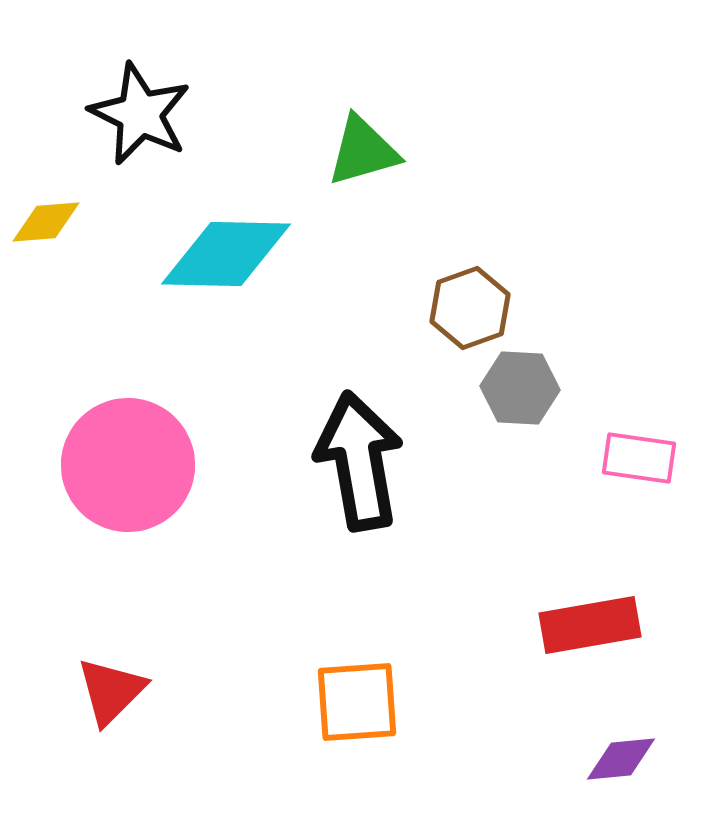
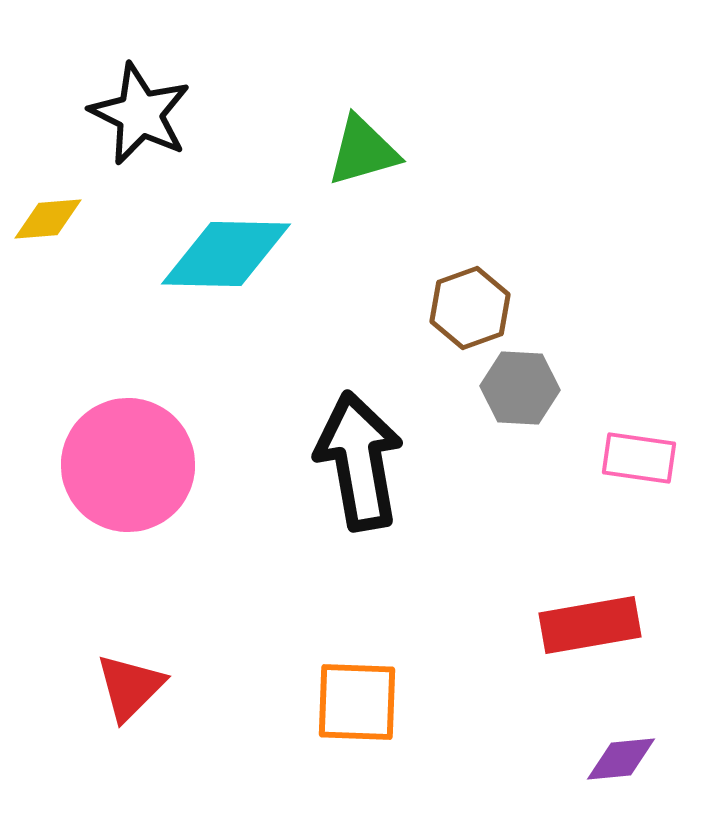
yellow diamond: moved 2 px right, 3 px up
red triangle: moved 19 px right, 4 px up
orange square: rotated 6 degrees clockwise
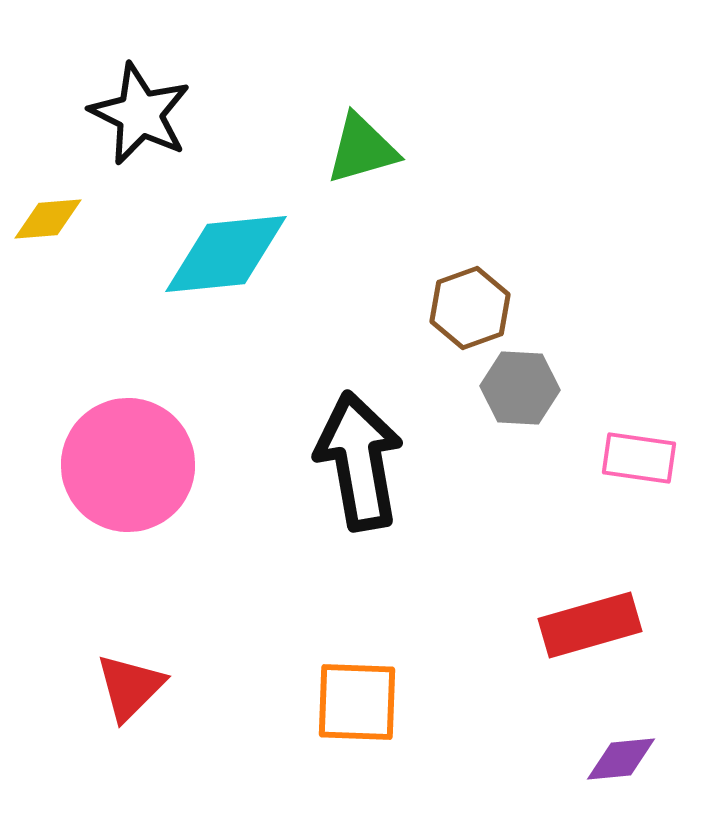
green triangle: moved 1 px left, 2 px up
cyan diamond: rotated 7 degrees counterclockwise
red rectangle: rotated 6 degrees counterclockwise
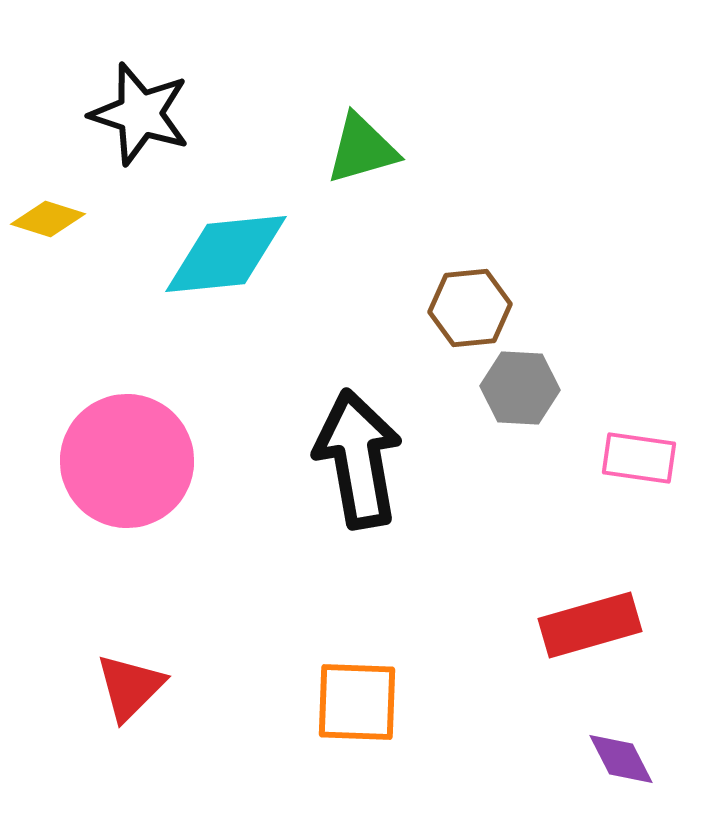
black star: rotated 8 degrees counterclockwise
yellow diamond: rotated 22 degrees clockwise
brown hexagon: rotated 14 degrees clockwise
black arrow: moved 1 px left, 2 px up
pink circle: moved 1 px left, 4 px up
purple diamond: rotated 68 degrees clockwise
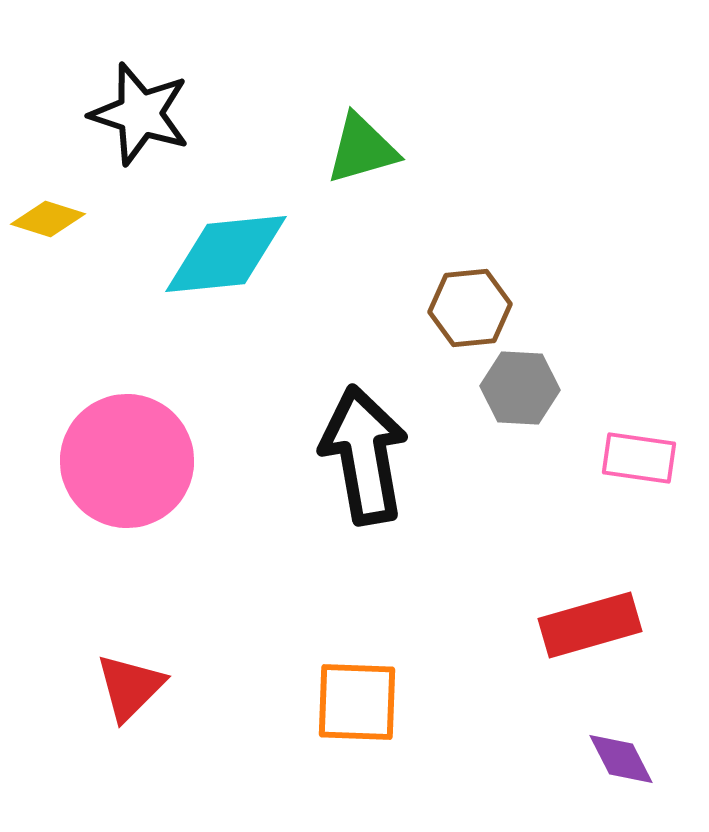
black arrow: moved 6 px right, 4 px up
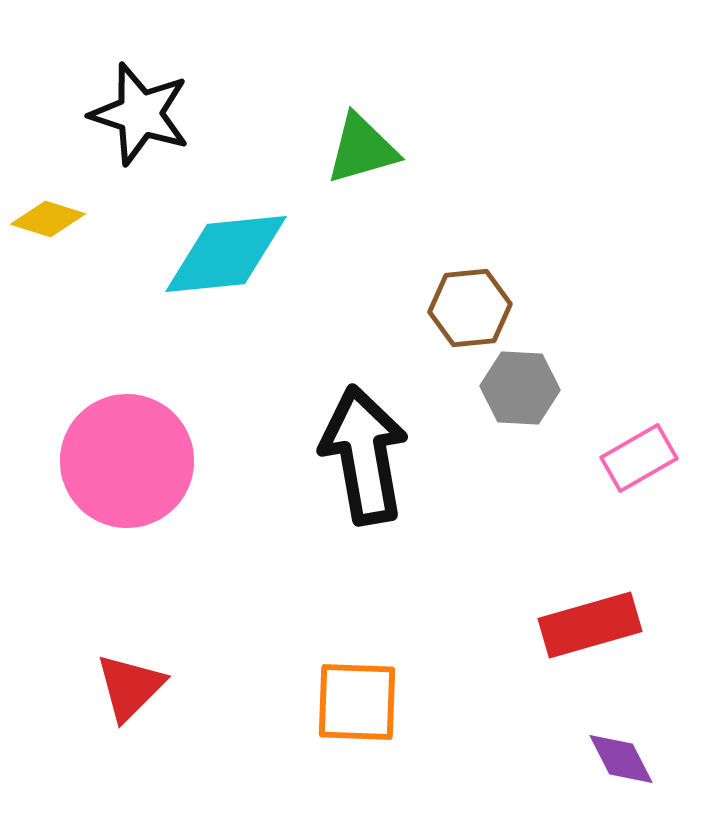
pink rectangle: rotated 38 degrees counterclockwise
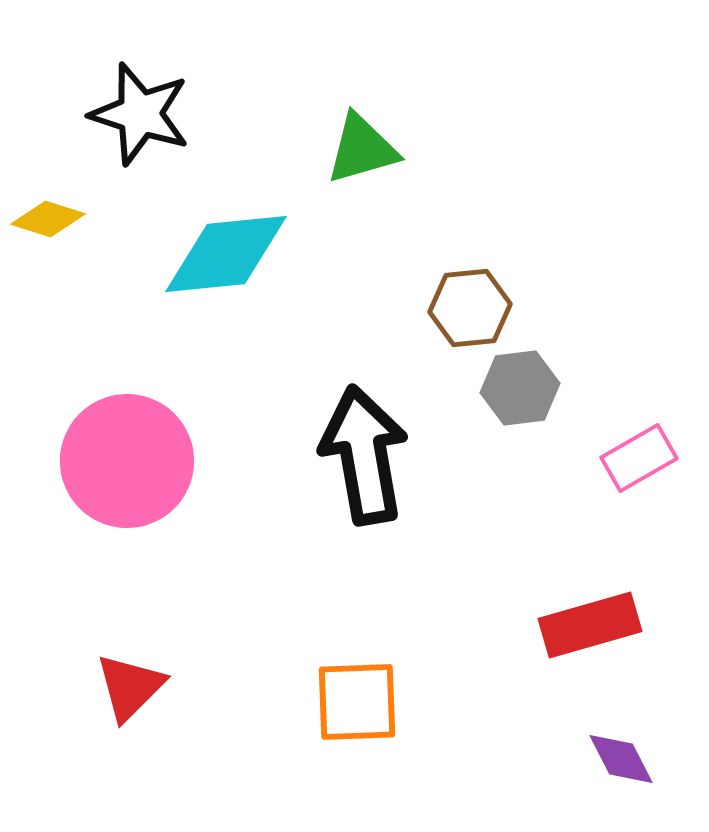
gray hexagon: rotated 10 degrees counterclockwise
orange square: rotated 4 degrees counterclockwise
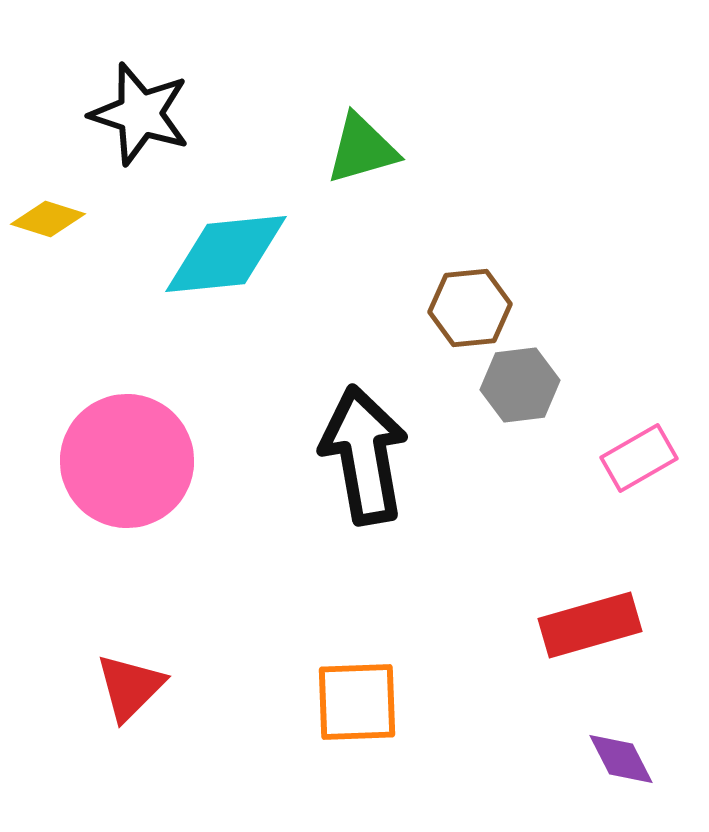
gray hexagon: moved 3 px up
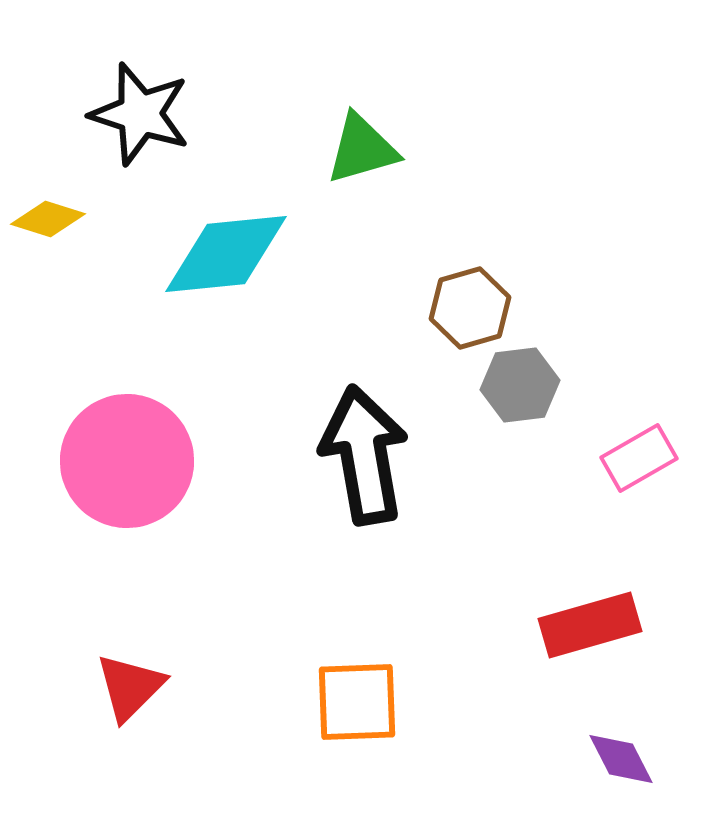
brown hexagon: rotated 10 degrees counterclockwise
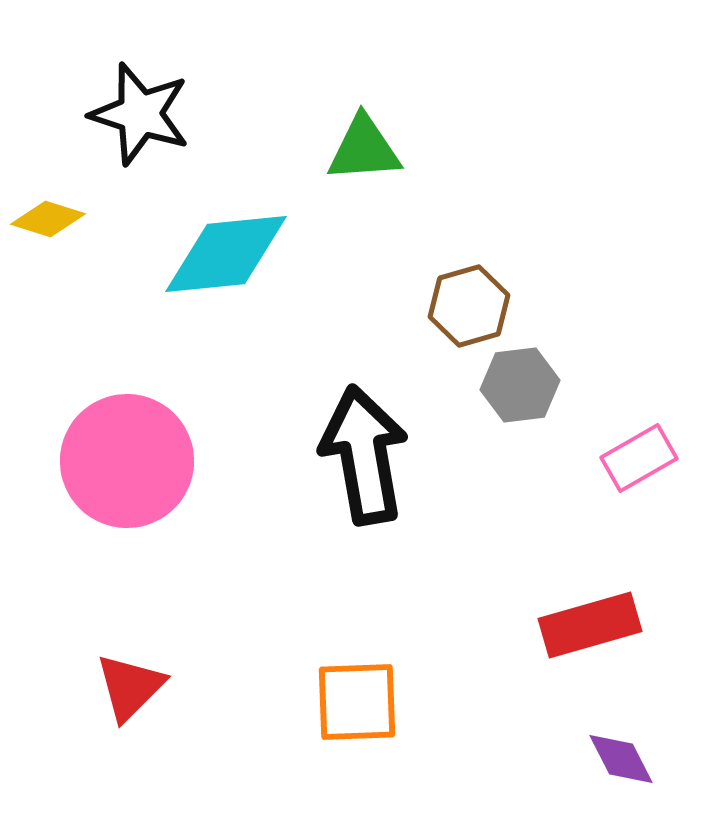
green triangle: moved 2 px right; rotated 12 degrees clockwise
brown hexagon: moved 1 px left, 2 px up
